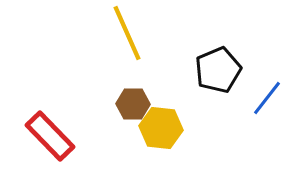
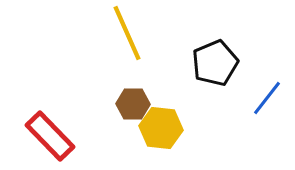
black pentagon: moved 3 px left, 7 px up
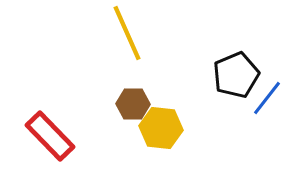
black pentagon: moved 21 px right, 12 px down
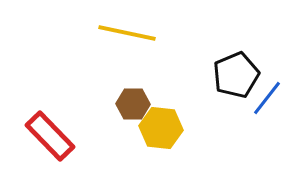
yellow line: rotated 54 degrees counterclockwise
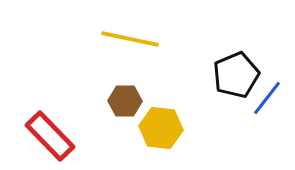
yellow line: moved 3 px right, 6 px down
brown hexagon: moved 8 px left, 3 px up
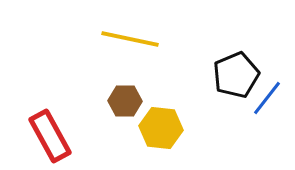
red rectangle: rotated 15 degrees clockwise
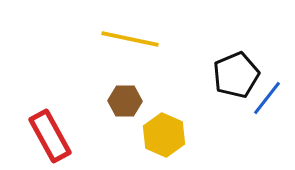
yellow hexagon: moved 3 px right, 7 px down; rotated 18 degrees clockwise
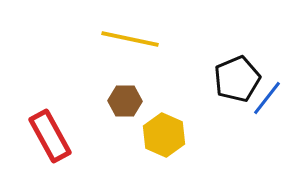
black pentagon: moved 1 px right, 4 px down
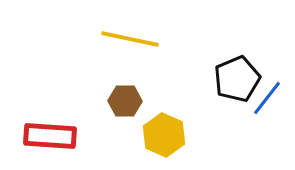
red rectangle: rotated 57 degrees counterclockwise
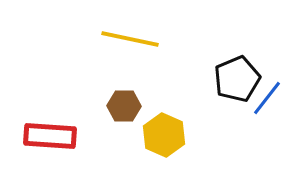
brown hexagon: moved 1 px left, 5 px down
